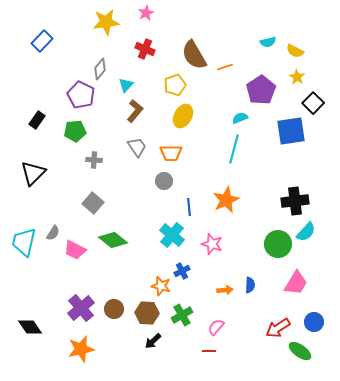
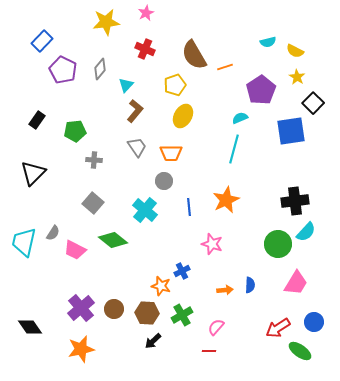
purple pentagon at (81, 95): moved 18 px left, 25 px up
cyan cross at (172, 235): moved 27 px left, 25 px up
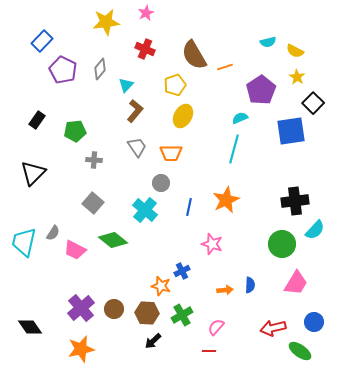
gray circle at (164, 181): moved 3 px left, 2 px down
blue line at (189, 207): rotated 18 degrees clockwise
cyan semicircle at (306, 232): moved 9 px right, 2 px up
green circle at (278, 244): moved 4 px right
red arrow at (278, 328): moved 5 px left; rotated 20 degrees clockwise
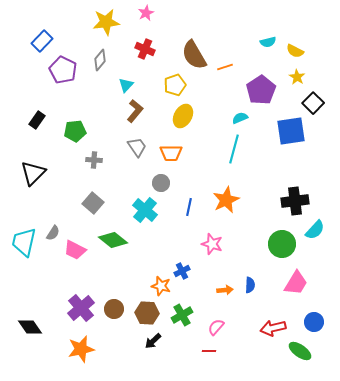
gray diamond at (100, 69): moved 9 px up
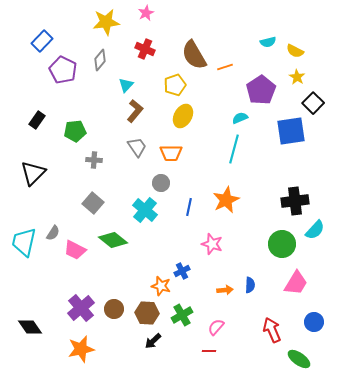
red arrow at (273, 328): moved 1 px left, 2 px down; rotated 80 degrees clockwise
green ellipse at (300, 351): moved 1 px left, 8 px down
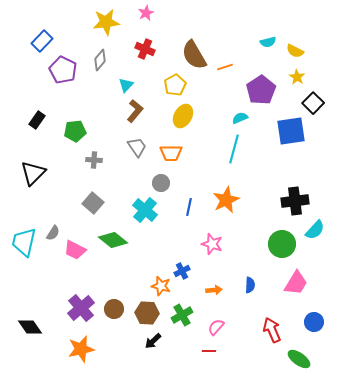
yellow pentagon at (175, 85): rotated 10 degrees counterclockwise
orange arrow at (225, 290): moved 11 px left
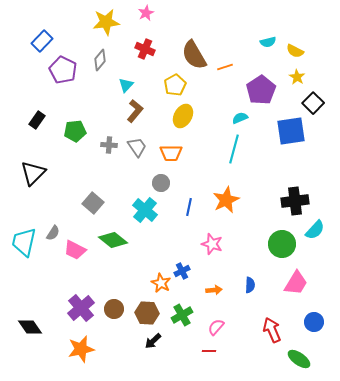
gray cross at (94, 160): moved 15 px right, 15 px up
orange star at (161, 286): moved 3 px up; rotated 12 degrees clockwise
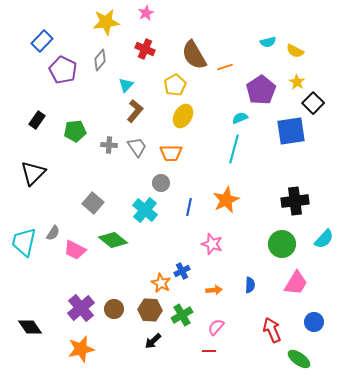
yellow star at (297, 77): moved 5 px down
cyan semicircle at (315, 230): moved 9 px right, 9 px down
brown hexagon at (147, 313): moved 3 px right, 3 px up
